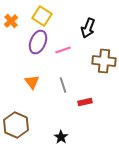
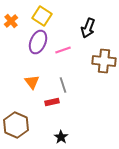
red rectangle: moved 33 px left
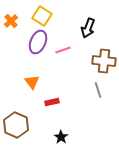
gray line: moved 35 px right, 5 px down
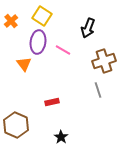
purple ellipse: rotated 15 degrees counterclockwise
pink line: rotated 49 degrees clockwise
brown cross: rotated 25 degrees counterclockwise
orange triangle: moved 8 px left, 18 px up
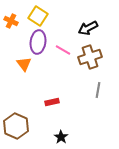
yellow square: moved 4 px left
orange cross: rotated 24 degrees counterclockwise
black arrow: rotated 42 degrees clockwise
brown cross: moved 14 px left, 4 px up
gray line: rotated 28 degrees clockwise
brown hexagon: moved 1 px down
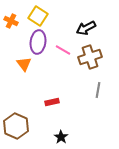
black arrow: moved 2 px left
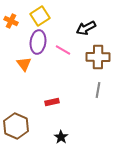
yellow square: moved 2 px right; rotated 24 degrees clockwise
brown cross: moved 8 px right; rotated 20 degrees clockwise
